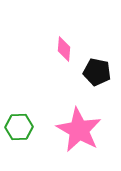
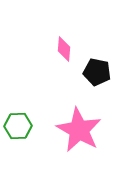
green hexagon: moved 1 px left, 1 px up
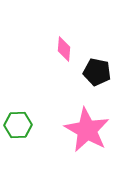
green hexagon: moved 1 px up
pink star: moved 8 px right
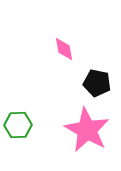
pink diamond: rotated 15 degrees counterclockwise
black pentagon: moved 11 px down
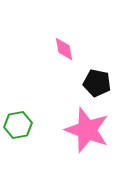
green hexagon: rotated 8 degrees counterclockwise
pink star: rotated 9 degrees counterclockwise
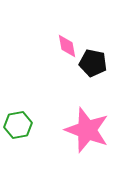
pink diamond: moved 3 px right, 3 px up
black pentagon: moved 4 px left, 20 px up
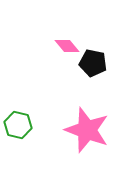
pink diamond: rotated 30 degrees counterclockwise
green hexagon: rotated 24 degrees clockwise
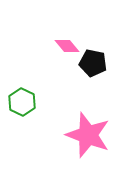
green hexagon: moved 4 px right, 23 px up; rotated 12 degrees clockwise
pink star: moved 1 px right, 5 px down
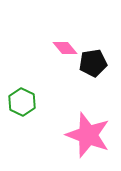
pink diamond: moved 2 px left, 2 px down
black pentagon: rotated 20 degrees counterclockwise
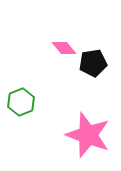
pink diamond: moved 1 px left
green hexagon: moved 1 px left; rotated 12 degrees clockwise
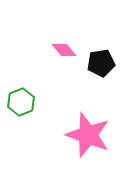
pink diamond: moved 2 px down
black pentagon: moved 8 px right
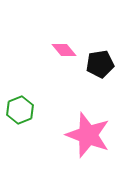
black pentagon: moved 1 px left, 1 px down
green hexagon: moved 1 px left, 8 px down
